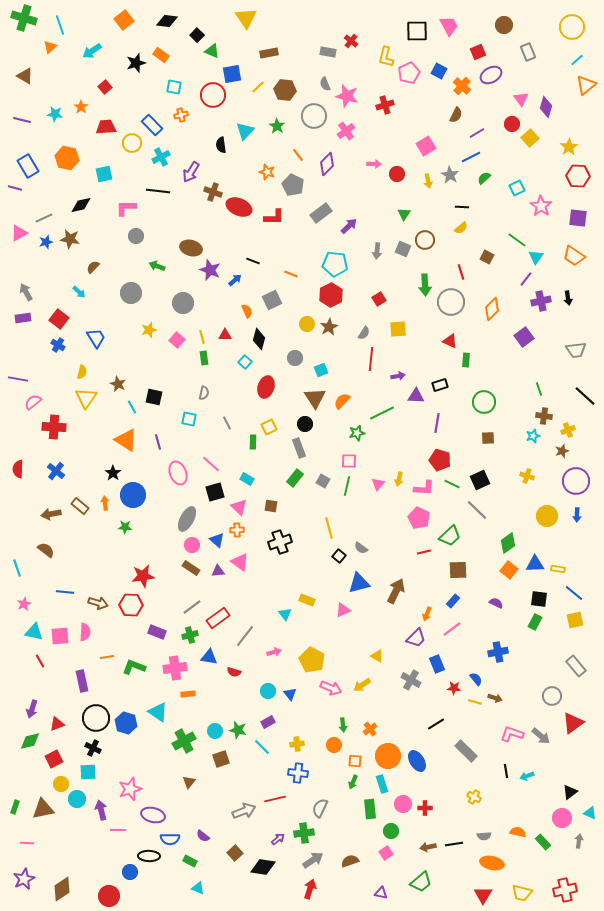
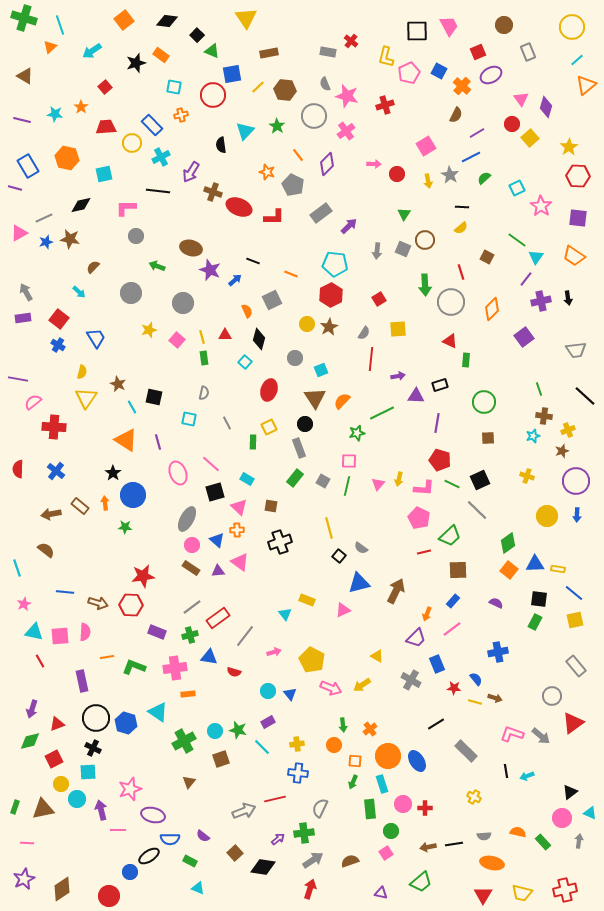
red ellipse at (266, 387): moved 3 px right, 3 px down
black ellipse at (149, 856): rotated 35 degrees counterclockwise
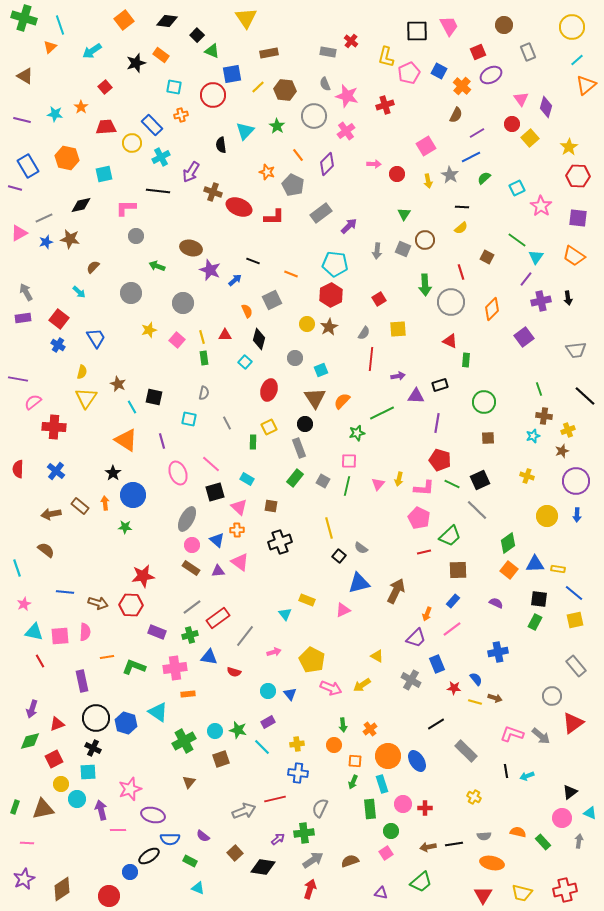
purple line at (158, 442): moved 4 px right, 1 px up
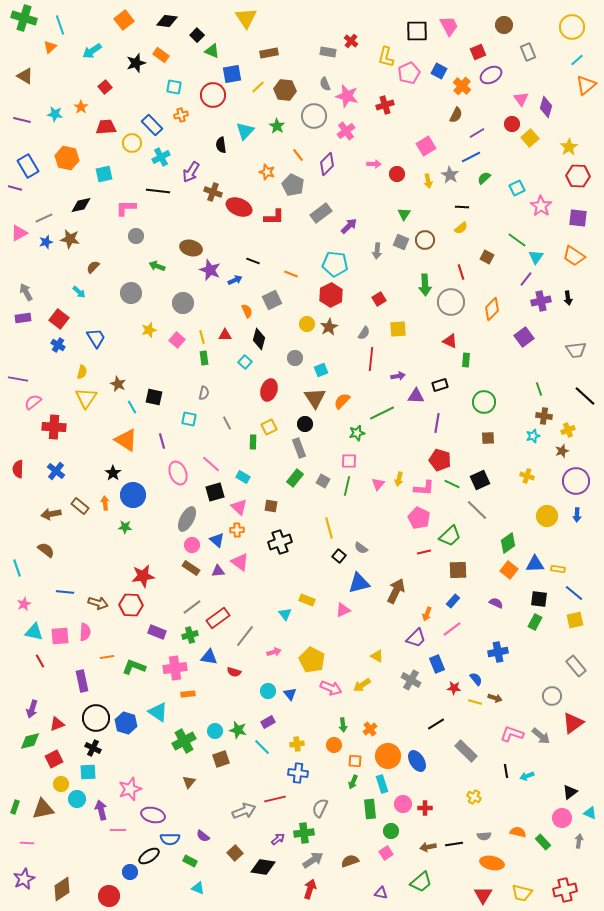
gray square at (403, 249): moved 2 px left, 7 px up
blue arrow at (235, 280): rotated 16 degrees clockwise
cyan rectangle at (247, 479): moved 4 px left, 2 px up
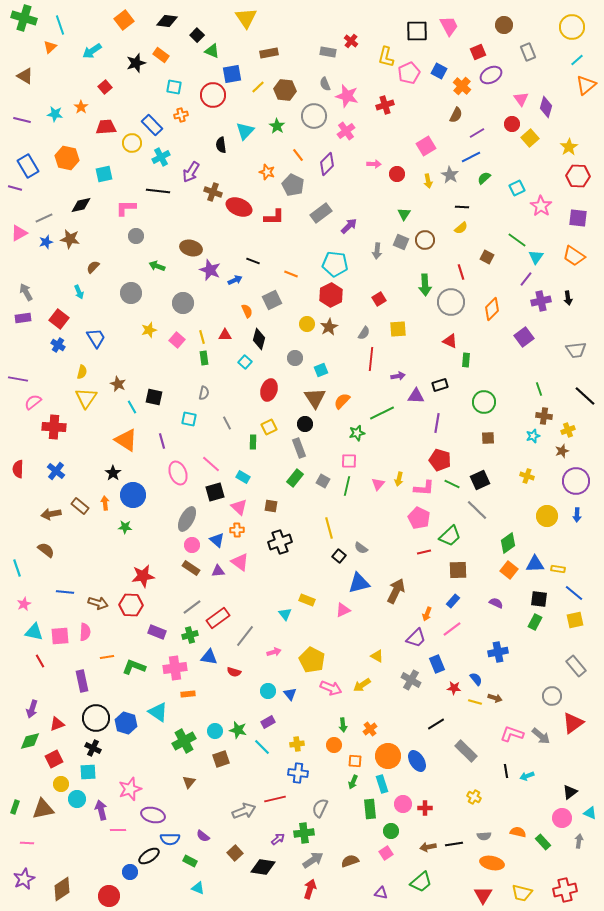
cyan arrow at (79, 292): rotated 24 degrees clockwise
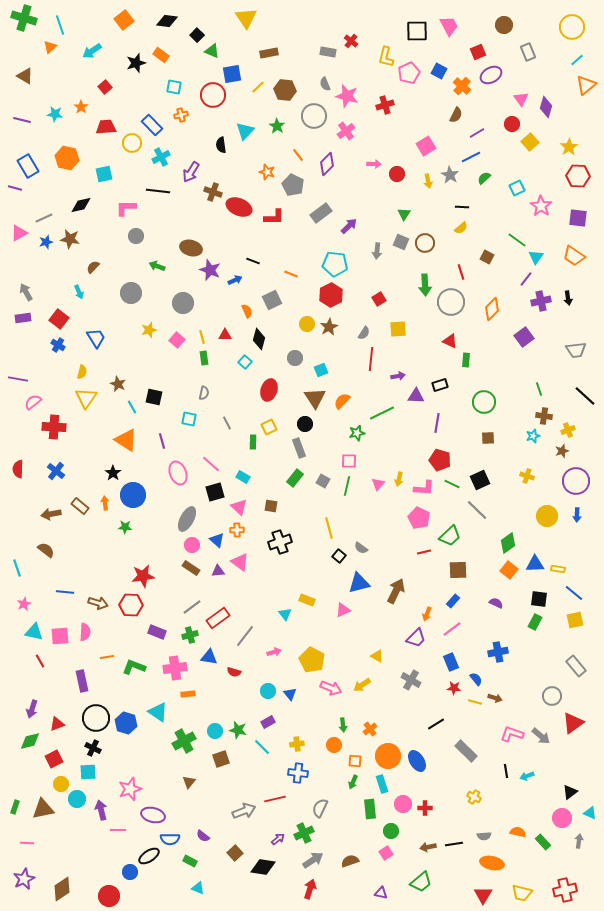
yellow square at (530, 138): moved 4 px down
brown circle at (425, 240): moved 3 px down
blue rectangle at (437, 664): moved 14 px right, 2 px up
green cross at (304, 833): rotated 18 degrees counterclockwise
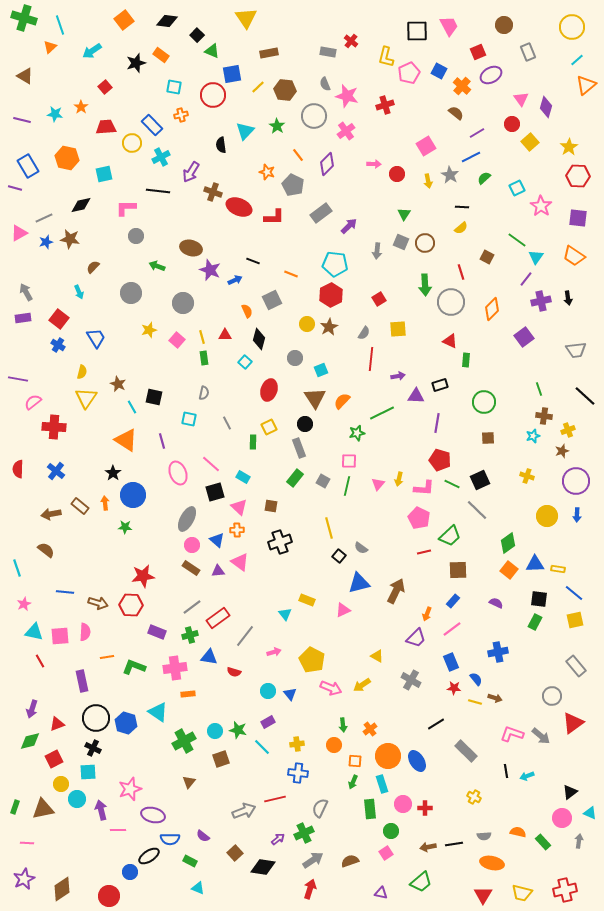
brown semicircle at (456, 115): moved 2 px up; rotated 77 degrees counterclockwise
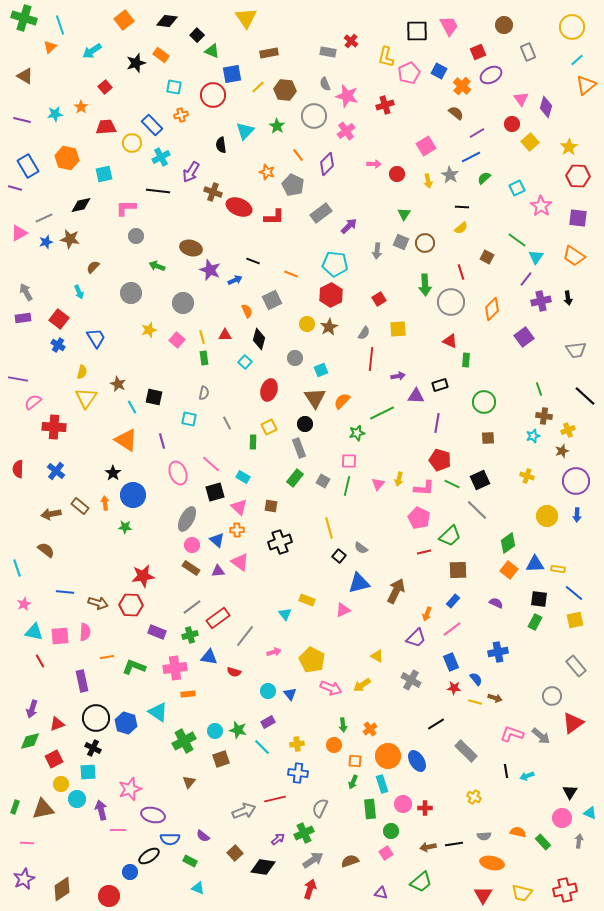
cyan star at (55, 114): rotated 14 degrees counterclockwise
black triangle at (570, 792): rotated 21 degrees counterclockwise
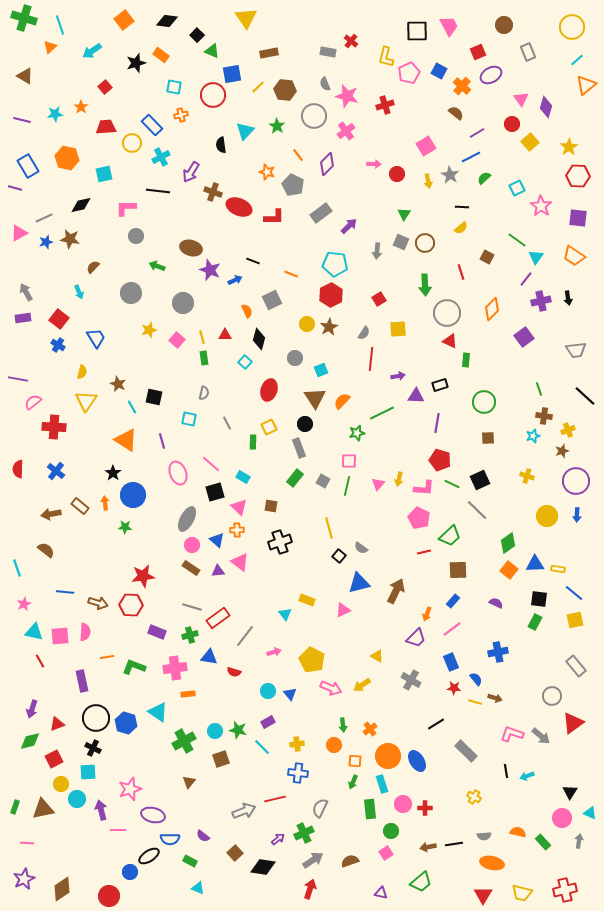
gray circle at (451, 302): moved 4 px left, 11 px down
yellow triangle at (86, 398): moved 3 px down
gray line at (192, 607): rotated 54 degrees clockwise
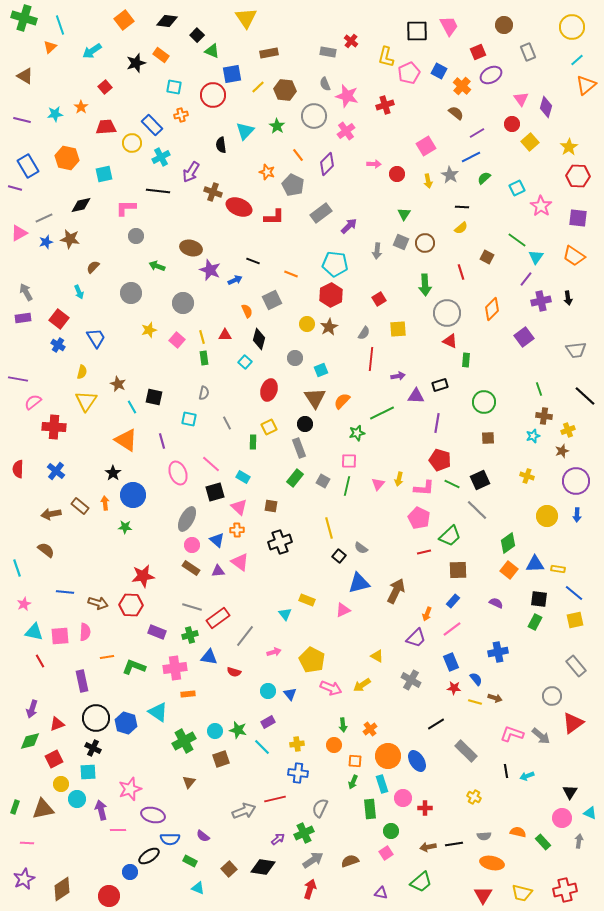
pink circle at (403, 804): moved 6 px up
brown square at (235, 853): moved 6 px left, 16 px down
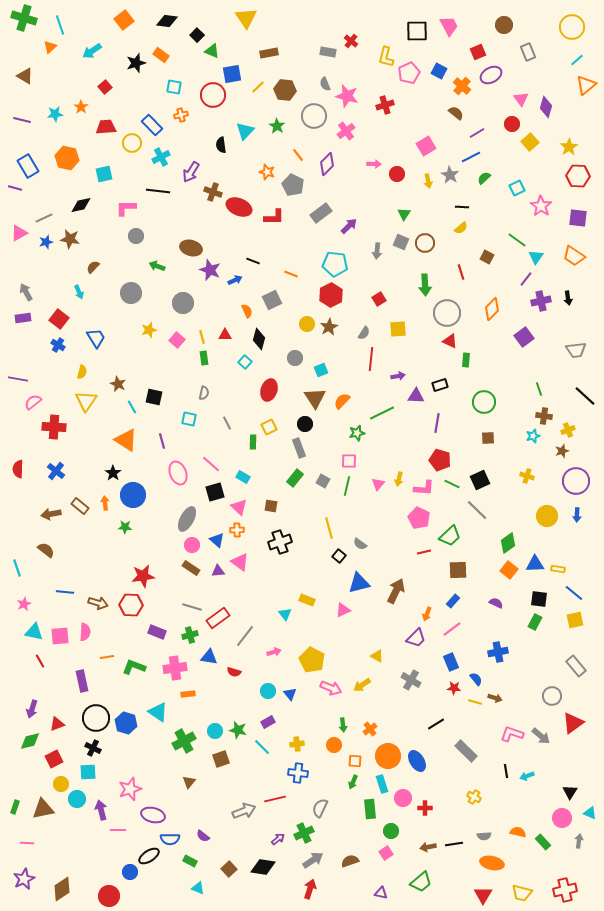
gray semicircle at (361, 548): moved 1 px left, 4 px up
